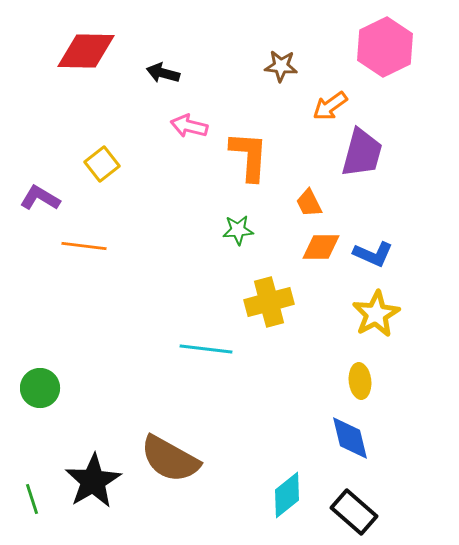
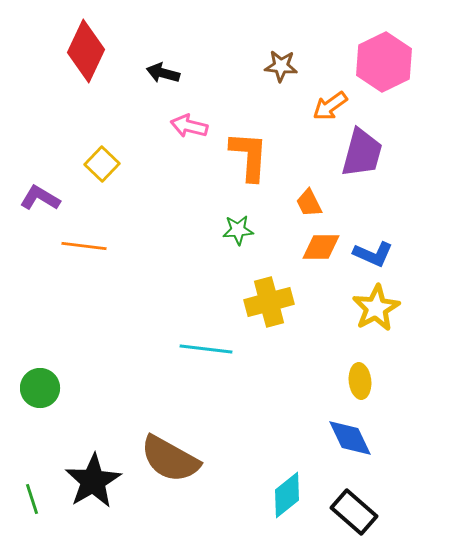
pink hexagon: moved 1 px left, 15 px down
red diamond: rotated 66 degrees counterclockwise
yellow square: rotated 8 degrees counterclockwise
yellow star: moved 6 px up
blue diamond: rotated 12 degrees counterclockwise
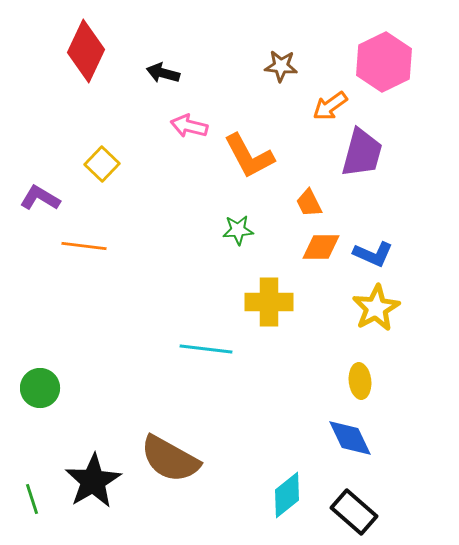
orange L-shape: rotated 148 degrees clockwise
yellow cross: rotated 15 degrees clockwise
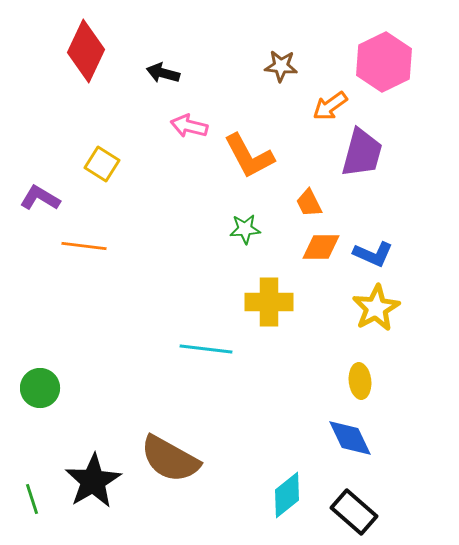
yellow square: rotated 12 degrees counterclockwise
green star: moved 7 px right, 1 px up
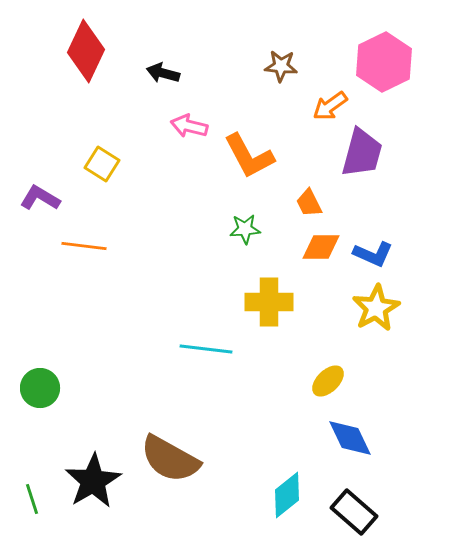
yellow ellipse: moved 32 px left; rotated 52 degrees clockwise
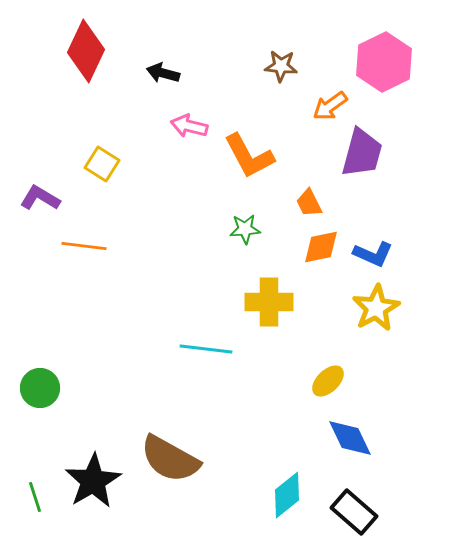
orange diamond: rotated 12 degrees counterclockwise
green line: moved 3 px right, 2 px up
